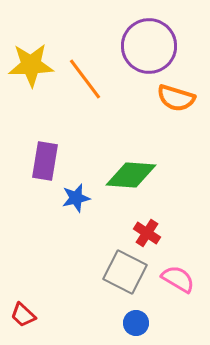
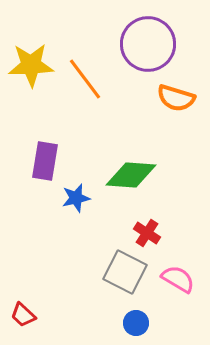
purple circle: moved 1 px left, 2 px up
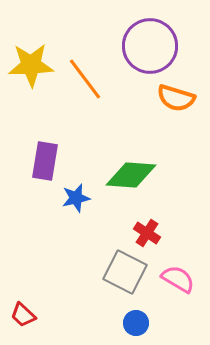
purple circle: moved 2 px right, 2 px down
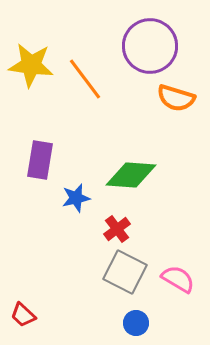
yellow star: rotated 9 degrees clockwise
purple rectangle: moved 5 px left, 1 px up
red cross: moved 30 px left, 4 px up; rotated 20 degrees clockwise
